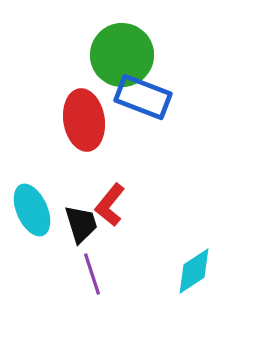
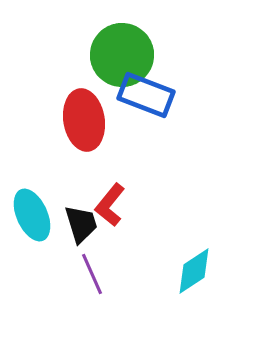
blue rectangle: moved 3 px right, 2 px up
cyan ellipse: moved 5 px down
purple line: rotated 6 degrees counterclockwise
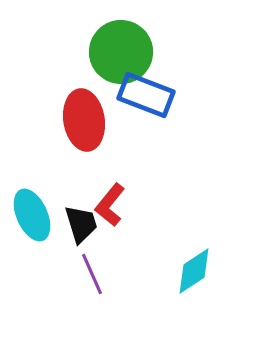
green circle: moved 1 px left, 3 px up
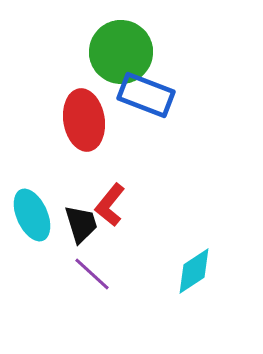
purple line: rotated 24 degrees counterclockwise
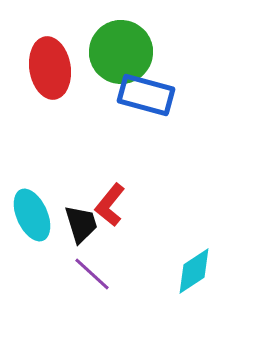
blue rectangle: rotated 6 degrees counterclockwise
red ellipse: moved 34 px left, 52 px up
